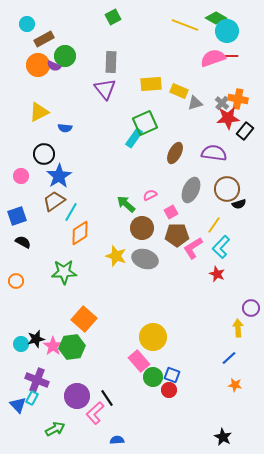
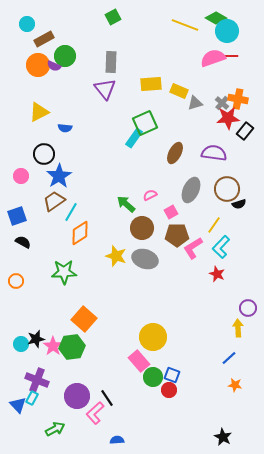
purple circle at (251, 308): moved 3 px left
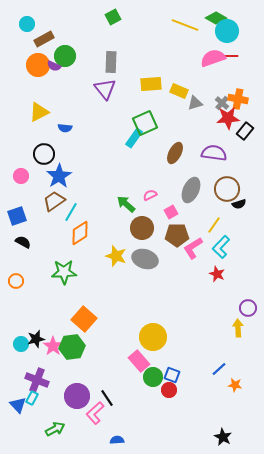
blue line at (229, 358): moved 10 px left, 11 px down
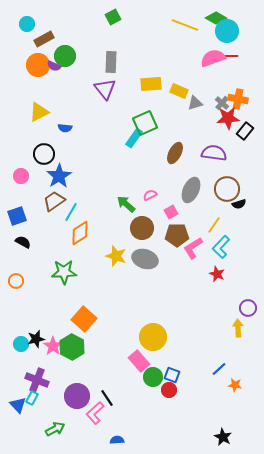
green hexagon at (72, 347): rotated 25 degrees counterclockwise
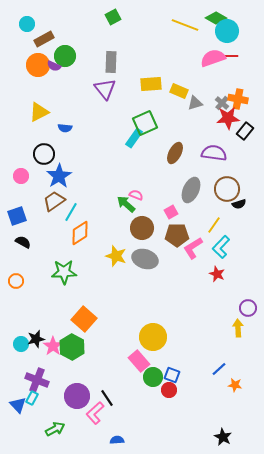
pink semicircle at (150, 195): moved 14 px left; rotated 48 degrees clockwise
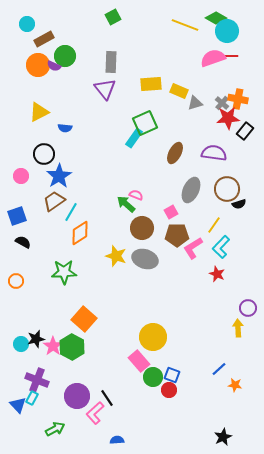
black star at (223, 437): rotated 18 degrees clockwise
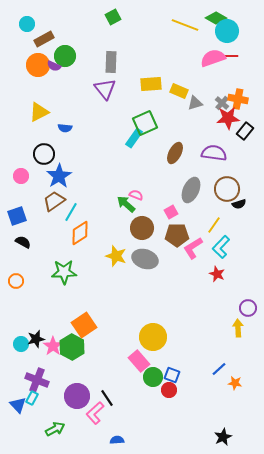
orange square at (84, 319): moved 6 px down; rotated 15 degrees clockwise
orange star at (235, 385): moved 2 px up
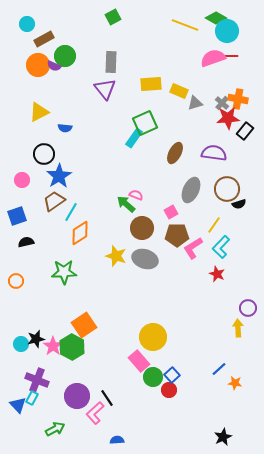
pink circle at (21, 176): moved 1 px right, 4 px down
black semicircle at (23, 242): moved 3 px right; rotated 42 degrees counterclockwise
blue square at (172, 375): rotated 28 degrees clockwise
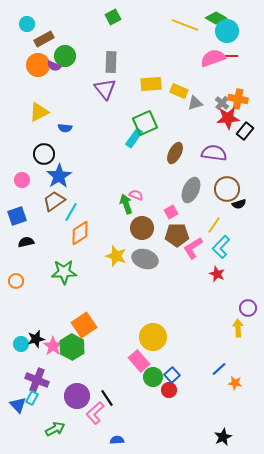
green arrow at (126, 204): rotated 30 degrees clockwise
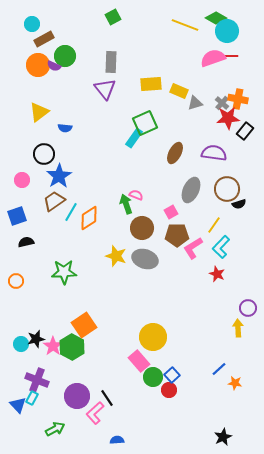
cyan circle at (27, 24): moved 5 px right
yellow triangle at (39, 112): rotated 10 degrees counterclockwise
orange diamond at (80, 233): moved 9 px right, 15 px up
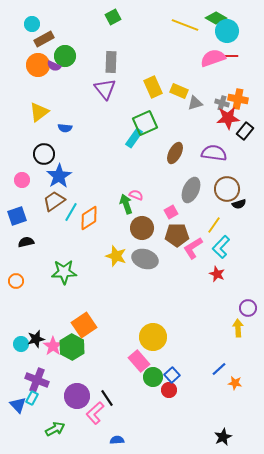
yellow rectangle at (151, 84): moved 2 px right, 3 px down; rotated 70 degrees clockwise
gray cross at (222, 103): rotated 24 degrees counterclockwise
